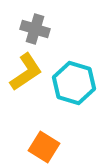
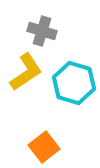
gray cross: moved 7 px right, 2 px down
orange square: rotated 20 degrees clockwise
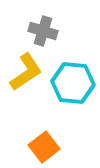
gray cross: moved 1 px right
cyan hexagon: moved 1 px left; rotated 12 degrees counterclockwise
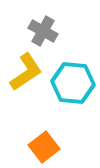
gray cross: rotated 12 degrees clockwise
